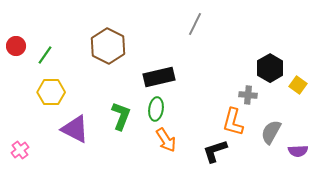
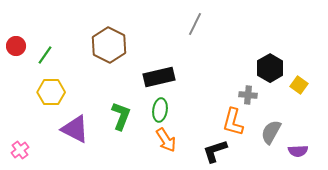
brown hexagon: moved 1 px right, 1 px up
yellow square: moved 1 px right
green ellipse: moved 4 px right, 1 px down
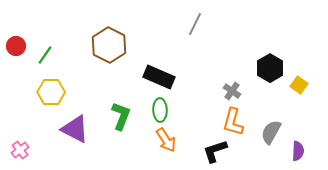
black rectangle: rotated 36 degrees clockwise
gray cross: moved 16 px left, 4 px up; rotated 30 degrees clockwise
green ellipse: rotated 10 degrees counterclockwise
purple semicircle: rotated 84 degrees counterclockwise
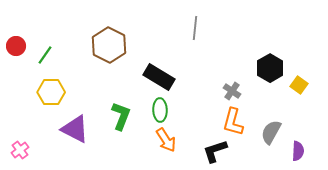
gray line: moved 4 px down; rotated 20 degrees counterclockwise
black rectangle: rotated 8 degrees clockwise
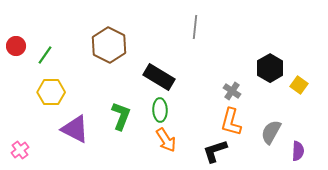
gray line: moved 1 px up
orange L-shape: moved 2 px left
